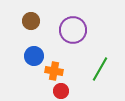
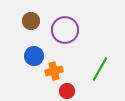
purple circle: moved 8 px left
orange cross: rotated 24 degrees counterclockwise
red circle: moved 6 px right
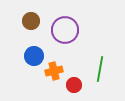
green line: rotated 20 degrees counterclockwise
red circle: moved 7 px right, 6 px up
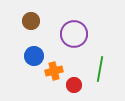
purple circle: moved 9 px right, 4 px down
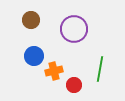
brown circle: moved 1 px up
purple circle: moved 5 px up
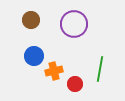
purple circle: moved 5 px up
red circle: moved 1 px right, 1 px up
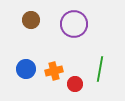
blue circle: moved 8 px left, 13 px down
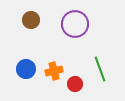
purple circle: moved 1 px right
green line: rotated 30 degrees counterclockwise
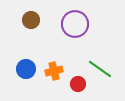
green line: rotated 35 degrees counterclockwise
red circle: moved 3 px right
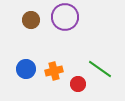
purple circle: moved 10 px left, 7 px up
